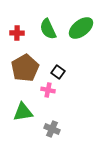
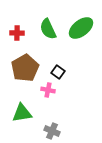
green triangle: moved 1 px left, 1 px down
gray cross: moved 2 px down
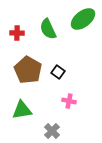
green ellipse: moved 2 px right, 9 px up
brown pentagon: moved 3 px right, 2 px down; rotated 12 degrees counterclockwise
pink cross: moved 21 px right, 11 px down
green triangle: moved 3 px up
gray cross: rotated 21 degrees clockwise
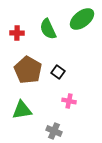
green ellipse: moved 1 px left
gray cross: moved 2 px right; rotated 21 degrees counterclockwise
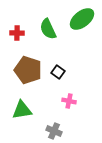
brown pentagon: rotated 12 degrees counterclockwise
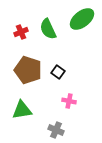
red cross: moved 4 px right, 1 px up; rotated 24 degrees counterclockwise
gray cross: moved 2 px right, 1 px up
